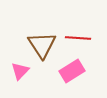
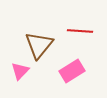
red line: moved 2 px right, 7 px up
brown triangle: moved 3 px left; rotated 12 degrees clockwise
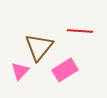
brown triangle: moved 2 px down
pink rectangle: moved 7 px left, 1 px up
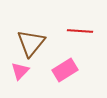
brown triangle: moved 8 px left, 4 px up
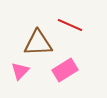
red line: moved 10 px left, 6 px up; rotated 20 degrees clockwise
brown triangle: moved 7 px right; rotated 48 degrees clockwise
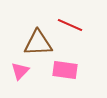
pink rectangle: rotated 40 degrees clockwise
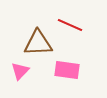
pink rectangle: moved 2 px right
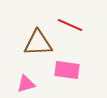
pink triangle: moved 6 px right, 13 px down; rotated 30 degrees clockwise
